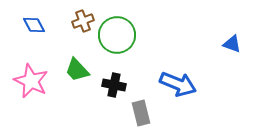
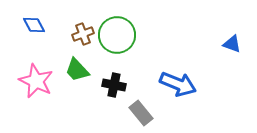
brown cross: moved 13 px down
pink star: moved 5 px right
gray rectangle: rotated 25 degrees counterclockwise
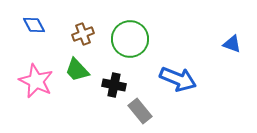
green circle: moved 13 px right, 4 px down
blue arrow: moved 5 px up
gray rectangle: moved 1 px left, 2 px up
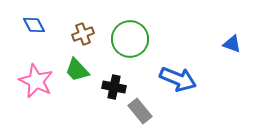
black cross: moved 2 px down
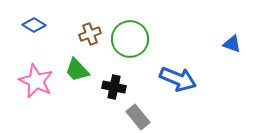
blue diamond: rotated 30 degrees counterclockwise
brown cross: moved 7 px right
gray rectangle: moved 2 px left, 6 px down
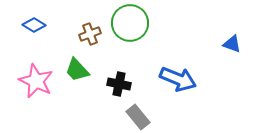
green circle: moved 16 px up
black cross: moved 5 px right, 3 px up
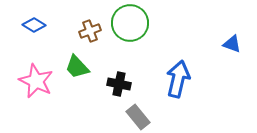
brown cross: moved 3 px up
green trapezoid: moved 3 px up
blue arrow: rotated 99 degrees counterclockwise
